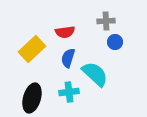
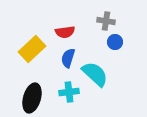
gray cross: rotated 12 degrees clockwise
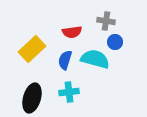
red semicircle: moved 7 px right
blue semicircle: moved 3 px left, 2 px down
cyan semicircle: moved 15 px up; rotated 28 degrees counterclockwise
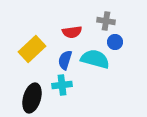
cyan cross: moved 7 px left, 7 px up
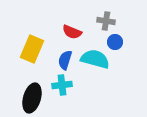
red semicircle: rotated 30 degrees clockwise
yellow rectangle: rotated 24 degrees counterclockwise
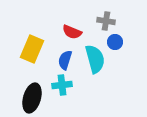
cyan semicircle: rotated 60 degrees clockwise
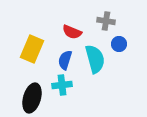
blue circle: moved 4 px right, 2 px down
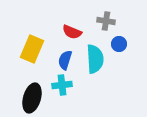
cyan semicircle: rotated 12 degrees clockwise
